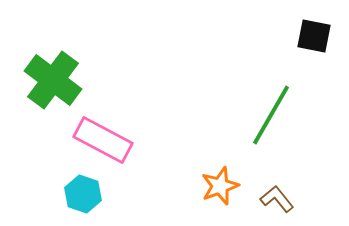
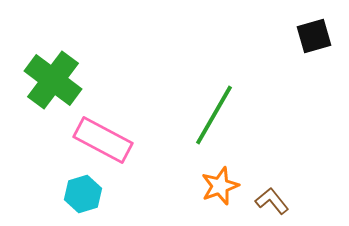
black square: rotated 27 degrees counterclockwise
green line: moved 57 px left
cyan hexagon: rotated 24 degrees clockwise
brown L-shape: moved 5 px left, 2 px down
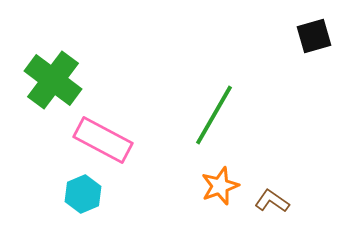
cyan hexagon: rotated 6 degrees counterclockwise
brown L-shape: rotated 16 degrees counterclockwise
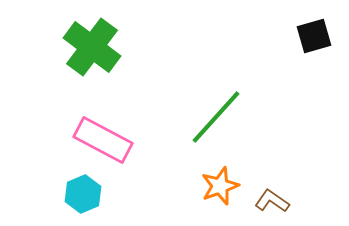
green cross: moved 39 px right, 33 px up
green line: moved 2 px right, 2 px down; rotated 12 degrees clockwise
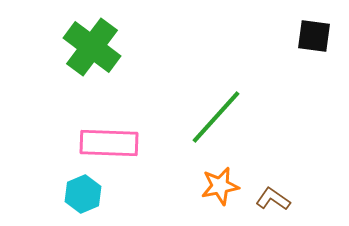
black square: rotated 24 degrees clockwise
pink rectangle: moved 6 px right, 3 px down; rotated 26 degrees counterclockwise
orange star: rotated 9 degrees clockwise
brown L-shape: moved 1 px right, 2 px up
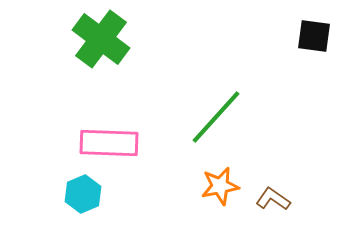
green cross: moved 9 px right, 8 px up
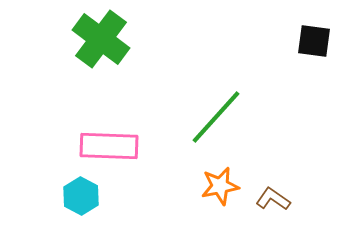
black square: moved 5 px down
pink rectangle: moved 3 px down
cyan hexagon: moved 2 px left, 2 px down; rotated 9 degrees counterclockwise
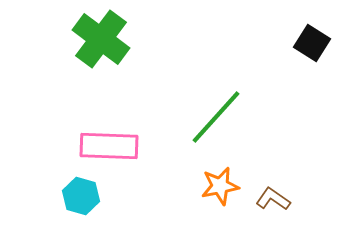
black square: moved 2 px left, 2 px down; rotated 24 degrees clockwise
cyan hexagon: rotated 12 degrees counterclockwise
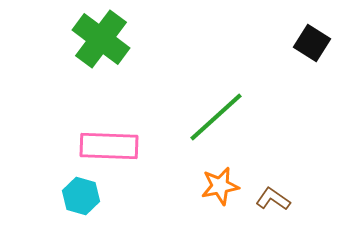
green line: rotated 6 degrees clockwise
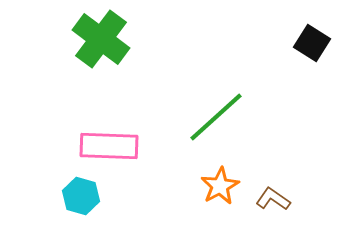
orange star: rotated 18 degrees counterclockwise
